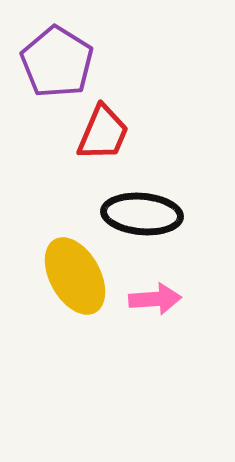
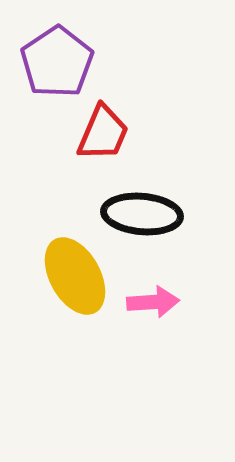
purple pentagon: rotated 6 degrees clockwise
pink arrow: moved 2 px left, 3 px down
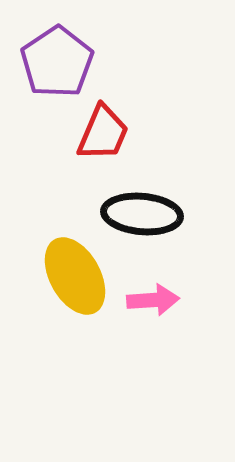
pink arrow: moved 2 px up
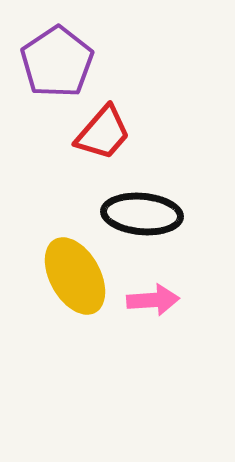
red trapezoid: rotated 18 degrees clockwise
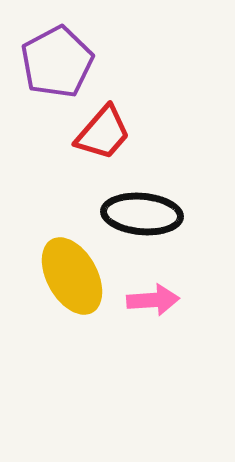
purple pentagon: rotated 6 degrees clockwise
yellow ellipse: moved 3 px left
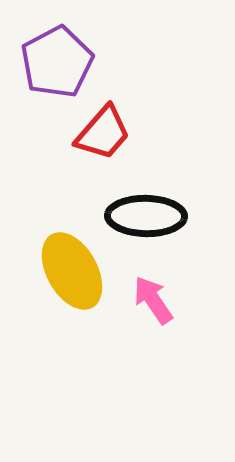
black ellipse: moved 4 px right, 2 px down; rotated 4 degrees counterclockwise
yellow ellipse: moved 5 px up
pink arrow: rotated 120 degrees counterclockwise
